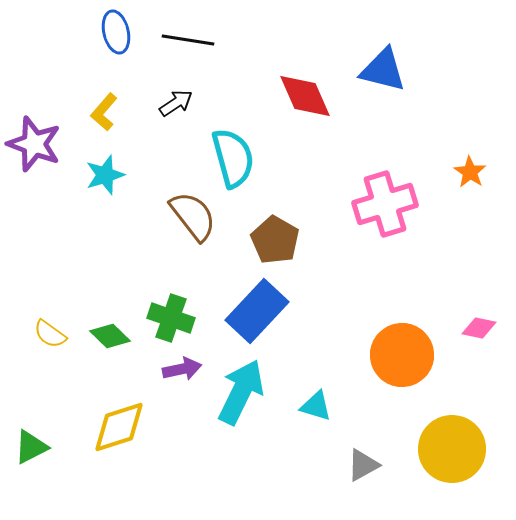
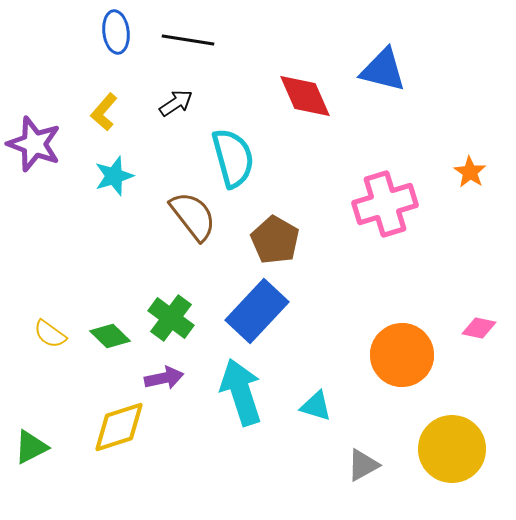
blue ellipse: rotated 6 degrees clockwise
cyan star: moved 9 px right, 1 px down
green cross: rotated 18 degrees clockwise
purple arrow: moved 18 px left, 9 px down
cyan arrow: rotated 44 degrees counterclockwise
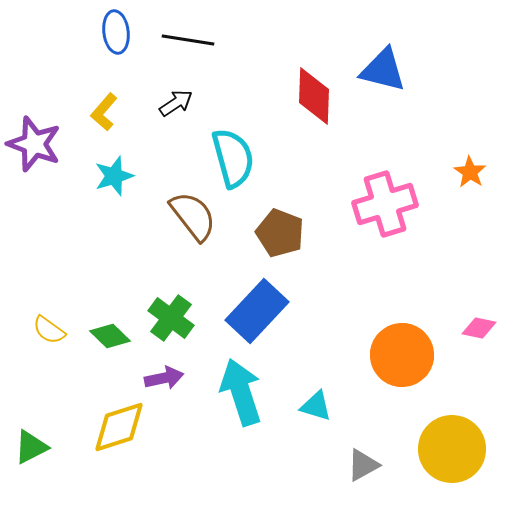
red diamond: moved 9 px right; rotated 26 degrees clockwise
brown pentagon: moved 5 px right, 7 px up; rotated 9 degrees counterclockwise
yellow semicircle: moved 1 px left, 4 px up
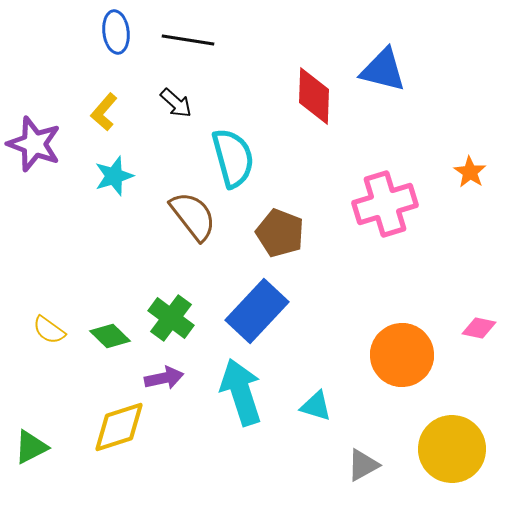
black arrow: rotated 76 degrees clockwise
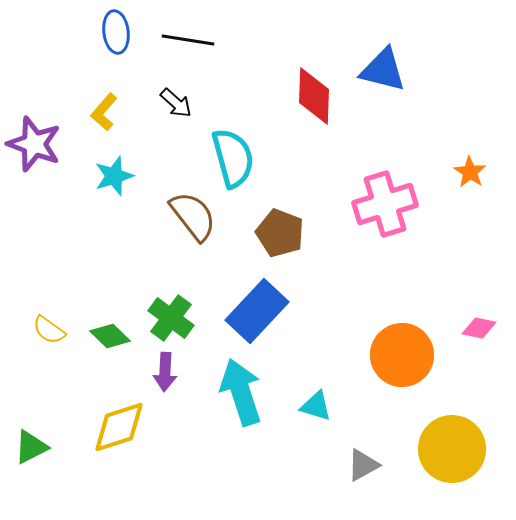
purple arrow: moved 1 px right, 6 px up; rotated 105 degrees clockwise
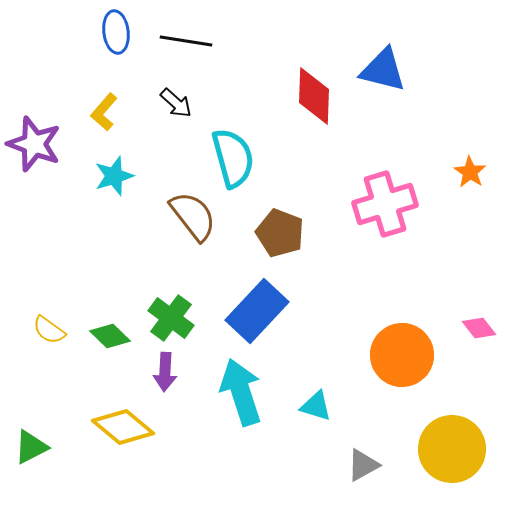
black line: moved 2 px left, 1 px down
pink diamond: rotated 40 degrees clockwise
yellow diamond: moved 4 px right; rotated 58 degrees clockwise
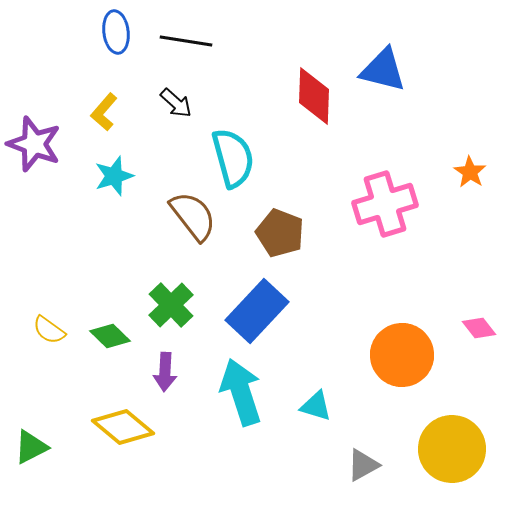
green cross: moved 13 px up; rotated 9 degrees clockwise
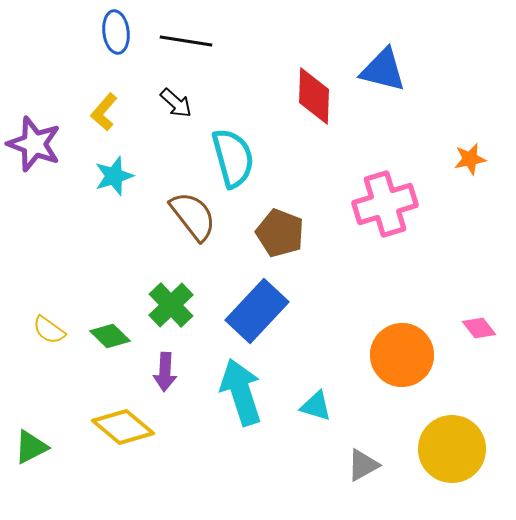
orange star: moved 13 px up; rotated 28 degrees clockwise
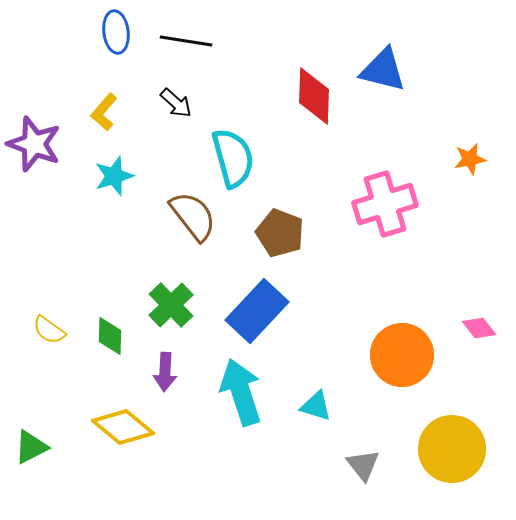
green diamond: rotated 48 degrees clockwise
gray triangle: rotated 39 degrees counterclockwise
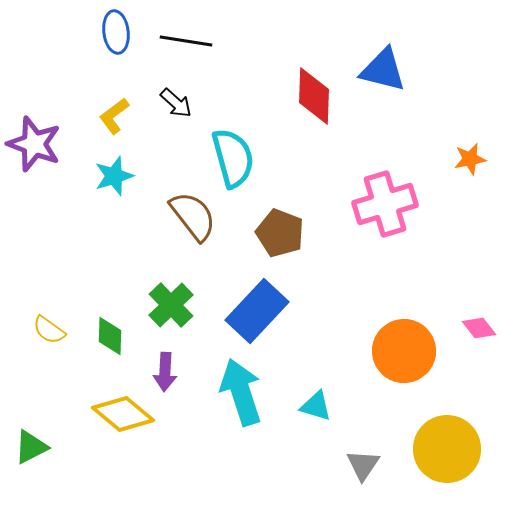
yellow L-shape: moved 10 px right, 4 px down; rotated 12 degrees clockwise
orange circle: moved 2 px right, 4 px up
yellow diamond: moved 13 px up
yellow circle: moved 5 px left
gray triangle: rotated 12 degrees clockwise
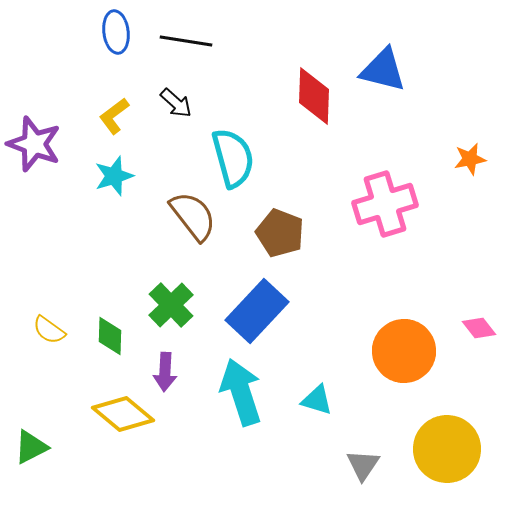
cyan triangle: moved 1 px right, 6 px up
